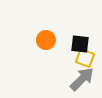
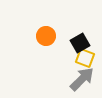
orange circle: moved 4 px up
black square: moved 1 px up; rotated 36 degrees counterclockwise
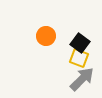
black square: rotated 24 degrees counterclockwise
yellow square: moved 6 px left
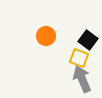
black square: moved 8 px right, 3 px up
gray arrow: rotated 68 degrees counterclockwise
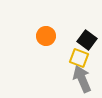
black square: moved 1 px left
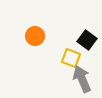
orange circle: moved 11 px left
yellow square: moved 8 px left
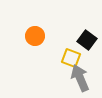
gray arrow: moved 2 px left, 1 px up
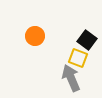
yellow square: moved 7 px right
gray arrow: moved 9 px left
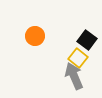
yellow square: rotated 18 degrees clockwise
gray arrow: moved 3 px right, 2 px up
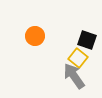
black square: rotated 18 degrees counterclockwise
gray arrow: rotated 12 degrees counterclockwise
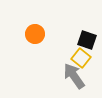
orange circle: moved 2 px up
yellow square: moved 3 px right
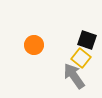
orange circle: moved 1 px left, 11 px down
